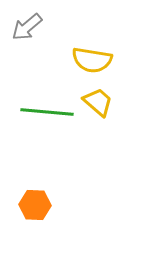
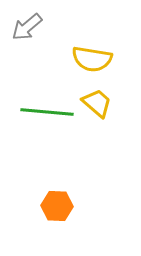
yellow semicircle: moved 1 px up
yellow trapezoid: moved 1 px left, 1 px down
orange hexagon: moved 22 px right, 1 px down
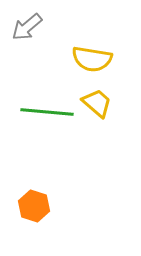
orange hexagon: moved 23 px left; rotated 16 degrees clockwise
